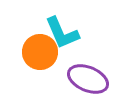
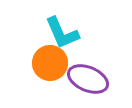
orange circle: moved 10 px right, 11 px down
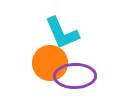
purple ellipse: moved 13 px left, 3 px up; rotated 24 degrees counterclockwise
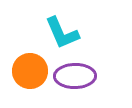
orange circle: moved 20 px left, 8 px down
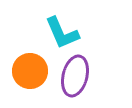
purple ellipse: rotated 75 degrees counterclockwise
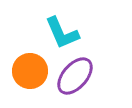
purple ellipse: rotated 27 degrees clockwise
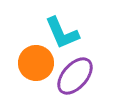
orange circle: moved 6 px right, 8 px up
